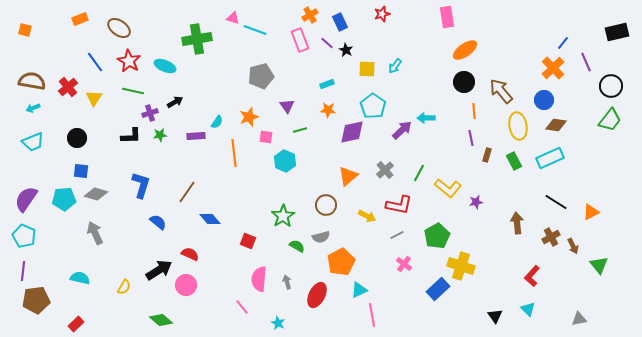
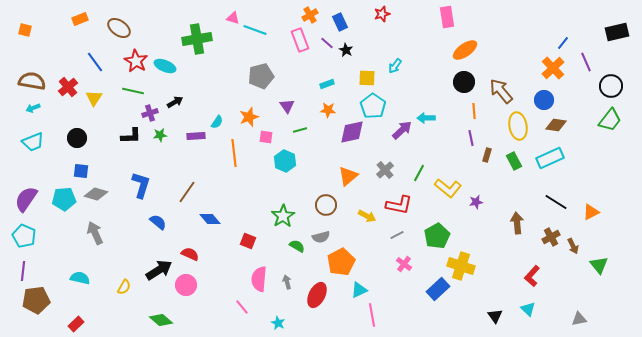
red star at (129, 61): moved 7 px right
yellow square at (367, 69): moved 9 px down
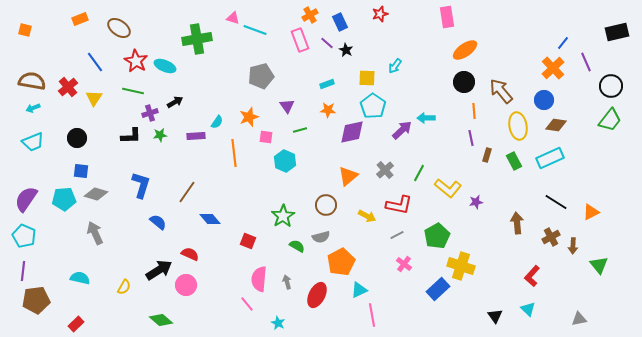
red star at (382, 14): moved 2 px left
brown arrow at (573, 246): rotated 28 degrees clockwise
pink line at (242, 307): moved 5 px right, 3 px up
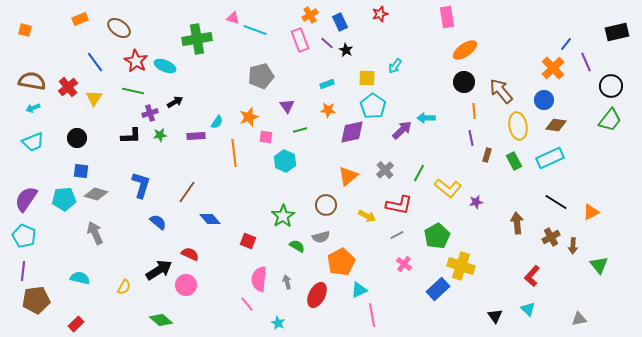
blue line at (563, 43): moved 3 px right, 1 px down
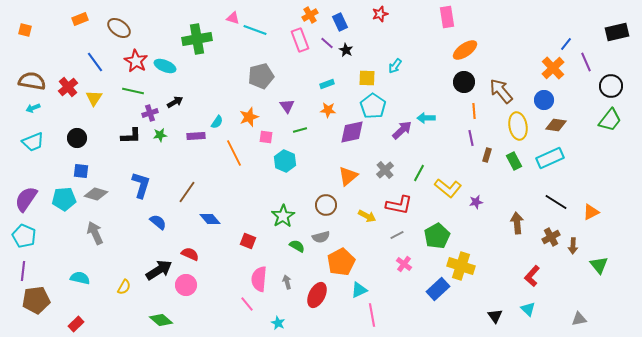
orange line at (234, 153): rotated 20 degrees counterclockwise
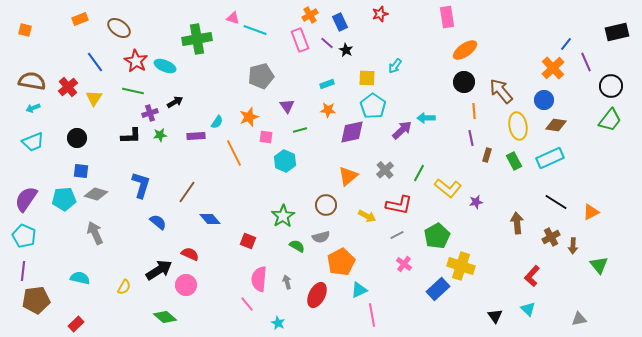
green diamond at (161, 320): moved 4 px right, 3 px up
